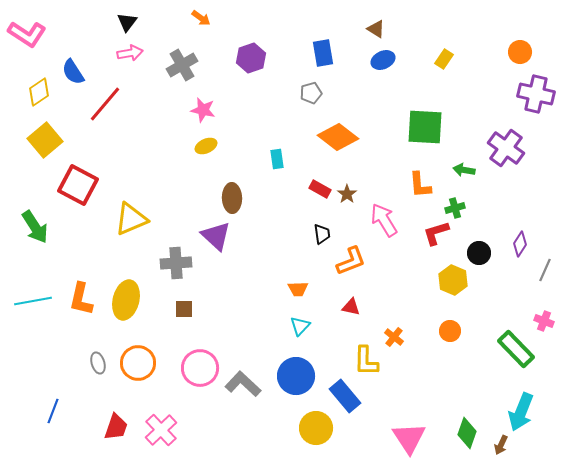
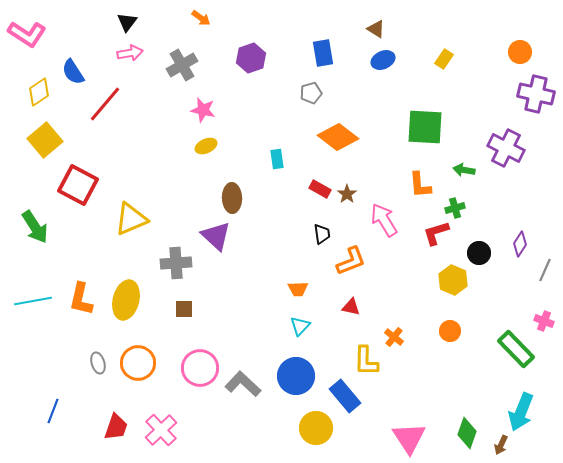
purple cross at (506, 148): rotated 9 degrees counterclockwise
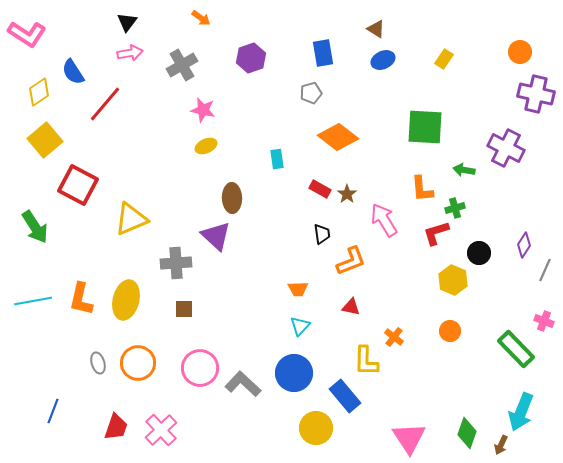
orange L-shape at (420, 185): moved 2 px right, 4 px down
purple diamond at (520, 244): moved 4 px right, 1 px down
blue circle at (296, 376): moved 2 px left, 3 px up
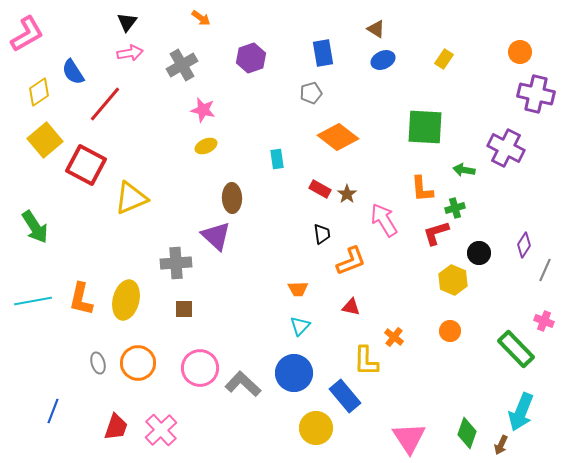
pink L-shape at (27, 34): rotated 63 degrees counterclockwise
red square at (78, 185): moved 8 px right, 20 px up
yellow triangle at (131, 219): moved 21 px up
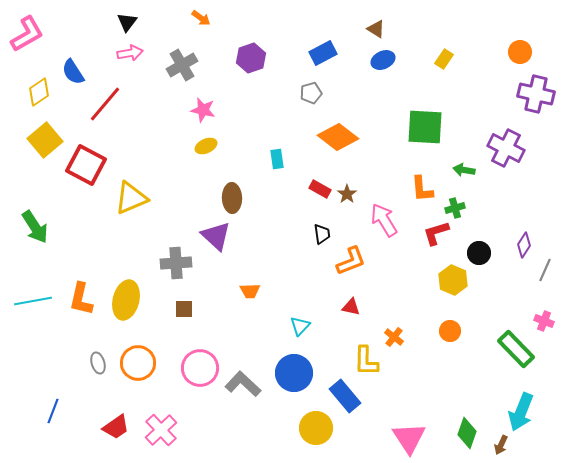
blue rectangle at (323, 53): rotated 72 degrees clockwise
orange trapezoid at (298, 289): moved 48 px left, 2 px down
red trapezoid at (116, 427): rotated 36 degrees clockwise
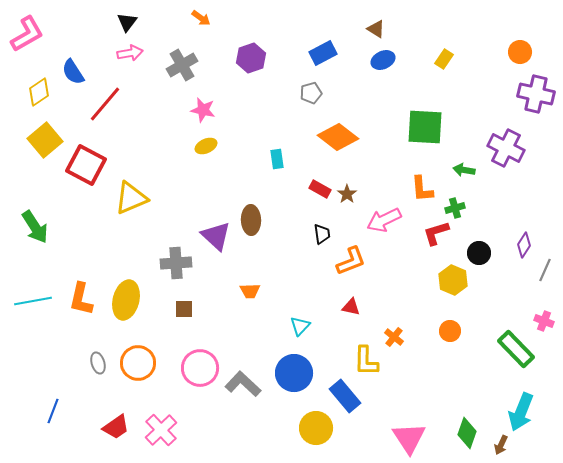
brown ellipse at (232, 198): moved 19 px right, 22 px down
pink arrow at (384, 220): rotated 84 degrees counterclockwise
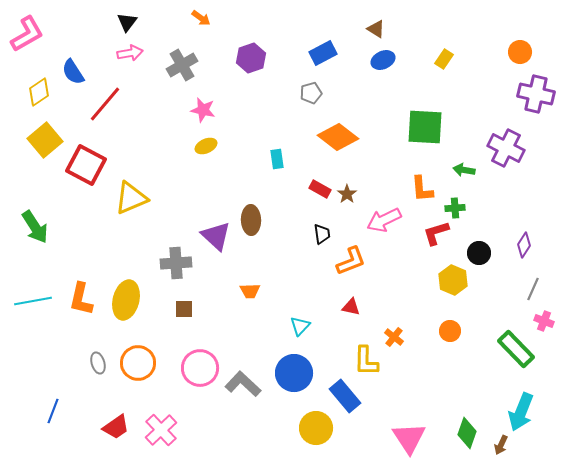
green cross at (455, 208): rotated 12 degrees clockwise
gray line at (545, 270): moved 12 px left, 19 px down
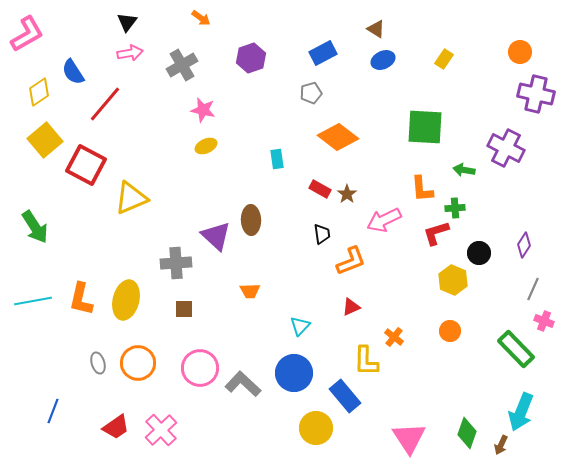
red triangle at (351, 307): rotated 36 degrees counterclockwise
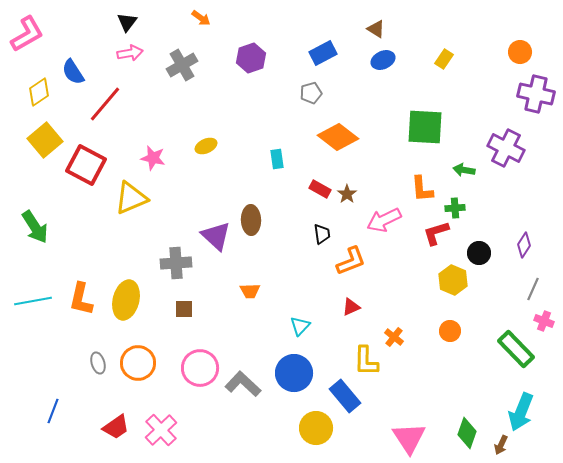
pink star at (203, 110): moved 50 px left, 48 px down
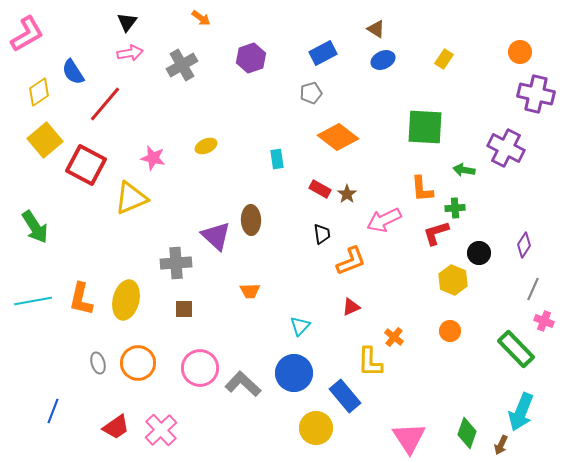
yellow L-shape at (366, 361): moved 4 px right, 1 px down
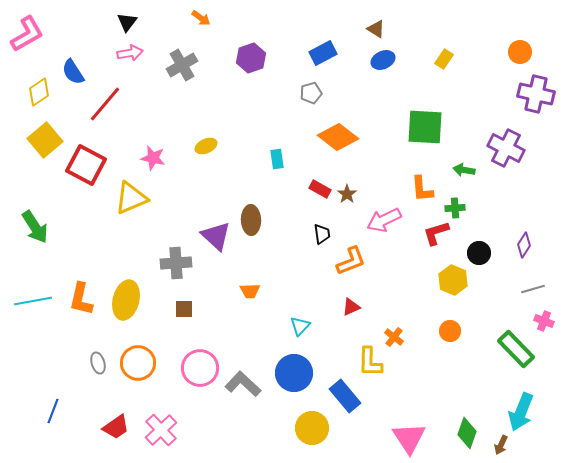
gray line at (533, 289): rotated 50 degrees clockwise
yellow circle at (316, 428): moved 4 px left
